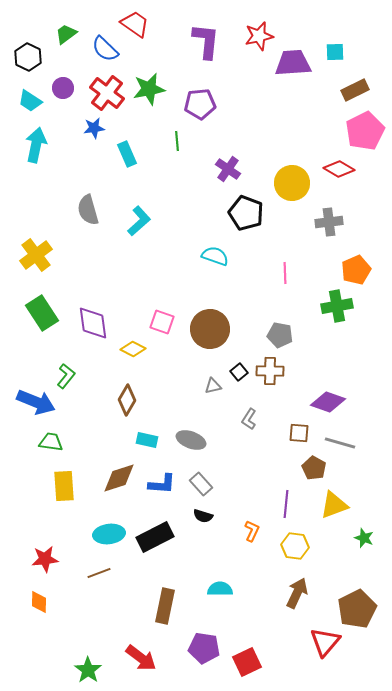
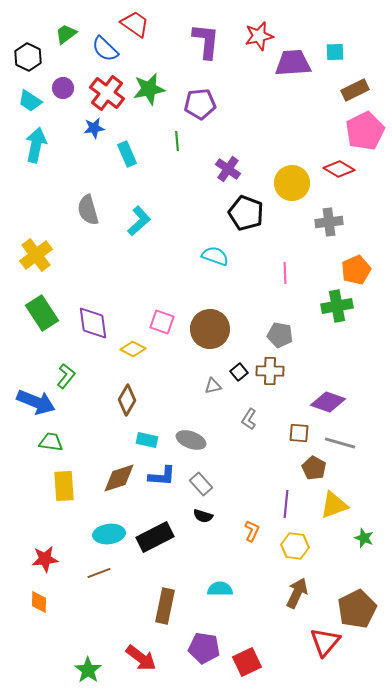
blue L-shape at (162, 484): moved 8 px up
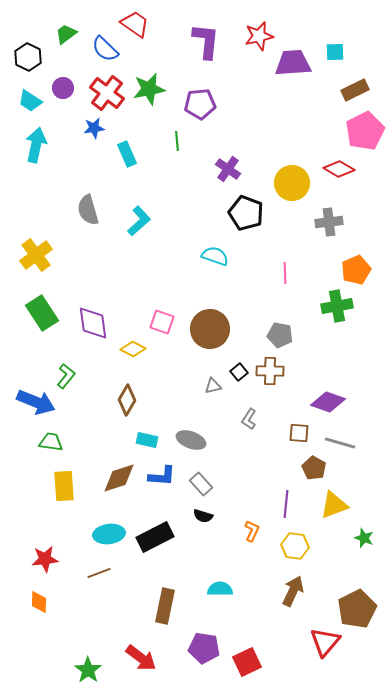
brown arrow at (297, 593): moved 4 px left, 2 px up
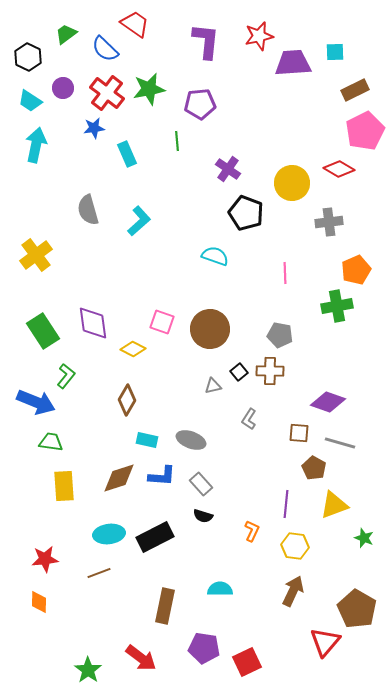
green rectangle at (42, 313): moved 1 px right, 18 px down
brown pentagon at (357, 609): rotated 15 degrees counterclockwise
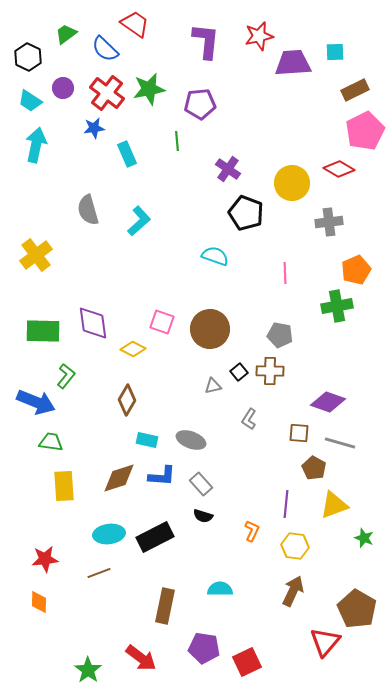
green rectangle at (43, 331): rotated 56 degrees counterclockwise
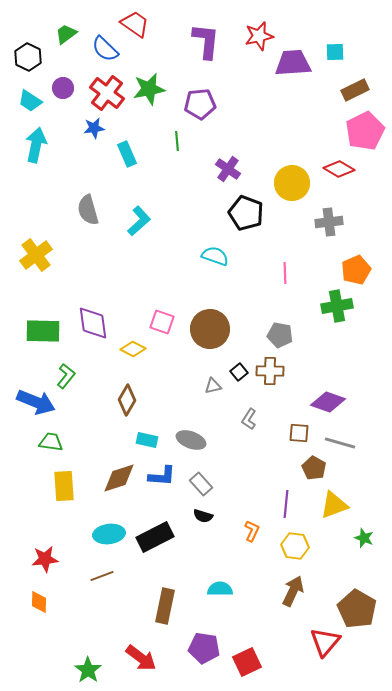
brown line at (99, 573): moved 3 px right, 3 px down
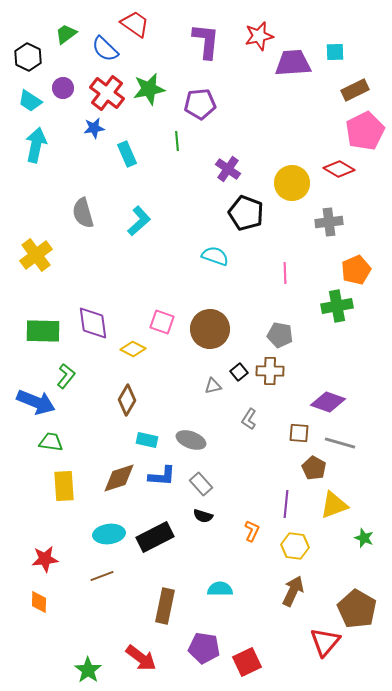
gray semicircle at (88, 210): moved 5 px left, 3 px down
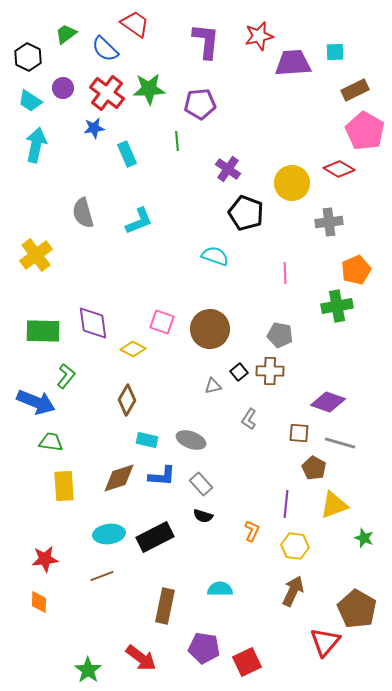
green star at (149, 89): rotated 8 degrees clockwise
pink pentagon at (365, 131): rotated 15 degrees counterclockwise
cyan L-shape at (139, 221): rotated 20 degrees clockwise
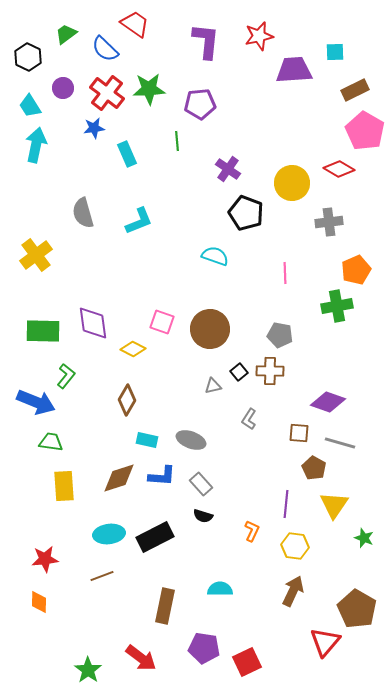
purple trapezoid at (293, 63): moved 1 px right, 7 px down
cyan trapezoid at (30, 101): moved 5 px down; rotated 25 degrees clockwise
yellow triangle at (334, 505): rotated 36 degrees counterclockwise
